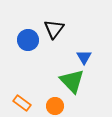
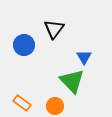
blue circle: moved 4 px left, 5 px down
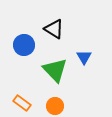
black triangle: rotated 35 degrees counterclockwise
green triangle: moved 17 px left, 11 px up
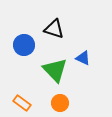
black triangle: rotated 15 degrees counterclockwise
blue triangle: moved 1 px left, 1 px down; rotated 35 degrees counterclockwise
orange circle: moved 5 px right, 3 px up
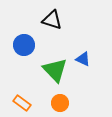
black triangle: moved 2 px left, 9 px up
blue triangle: moved 1 px down
